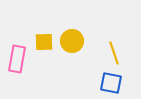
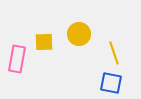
yellow circle: moved 7 px right, 7 px up
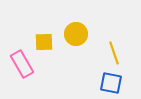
yellow circle: moved 3 px left
pink rectangle: moved 5 px right, 5 px down; rotated 40 degrees counterclockwise
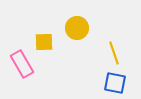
yellow circle: moved 1 px right, 6 px up
blue square: moved 4 px right
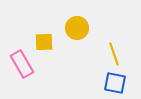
yellow line: moved 1 px down
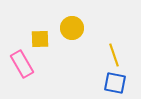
yellow circle: moved 5 px left
yellow square: moved 4 px left, 3 px up
yellow line: moved 1 px down
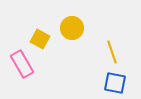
yellow square: rotated 30 degrees clockwise
yellow line: moved 2 px left, 3 px up
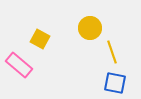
yellow circle: moved 18 px right
pink rectangle: moved 3 px left, 1 px down; rotated 20 degrees counterclockwise
